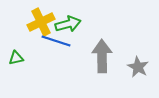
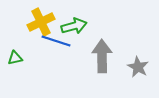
green arrow: moved 6 px right, 2 px down
green triangle: moved 1 px left
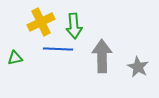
green arrow: rotated 100 degrees clockwise
blue line: moved 2 px right, 8 px down; rotated 16 degrees counterclockwise
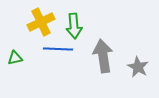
gray arrow: moved 1 px right; rotated 8 degrees counterclockwise
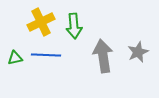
blue line: moved 12 px left, 6 px down
gray star: moved 15 px up; rotated 20 degrees clockwise
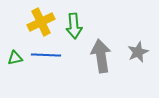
gray arrow: moved 2 px left
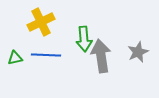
green arrow: moved 10 px right, 13 px down
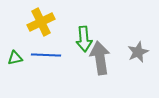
gray arrow: moved 1 px left, 2 px down
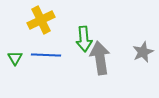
yellow cross: moved 2 px up
gray star: moved 5 px right
green triangle: rotated 49 degrees counterclockwise
